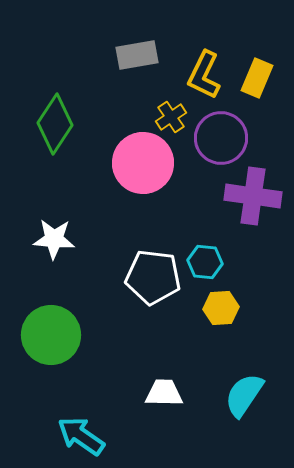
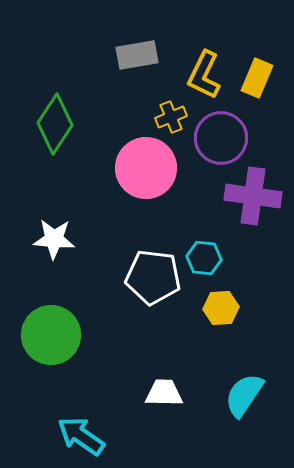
yellow cross: rotated 12 degrees clockwise
pink circle: moved 3 px right, 5 px down
cyan hexagon: moved 1 px left, 4 px up
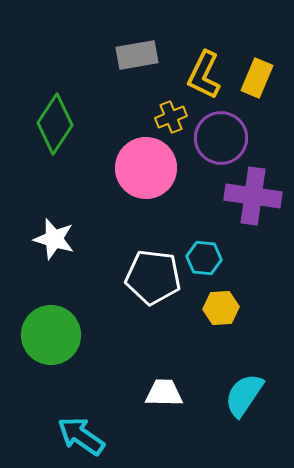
white star: rotated 12 degrees clockwise
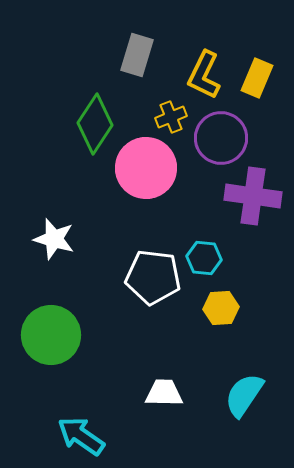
gray rectangle: rotated 63 degrees counterclockwise
green diamond: moved 40 px right
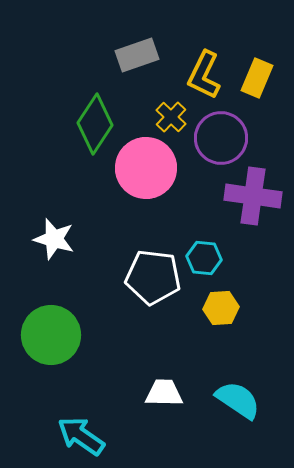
gray rectangle: rotated 54 degrees clockwise
yellow cross: rotated 24 degrees counterclockwise
cyan semicircle: moved 6 px left, 5 px down; rotated 90 degrees clockwise
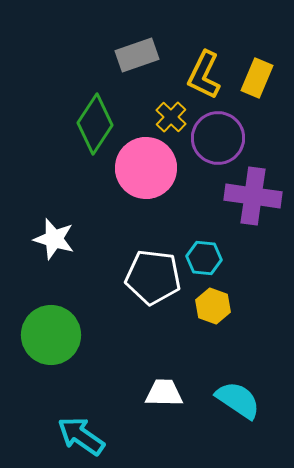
purple circle: moved 3 px left
yellow hexagon: moved 8 px left, 2 px up; rotated 24 degrees clockwise
